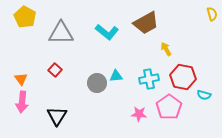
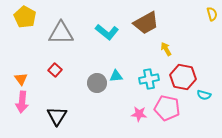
pink pentagon: moved 2 px left, 1 px down; rotated 25 degrees counterclockwise
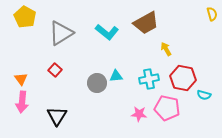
gray triangle: rotated 32 degrees counterclockwise
red hexagon: moved 1 px down
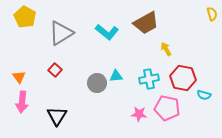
orange triangle: moved 2 px left, 2 px up
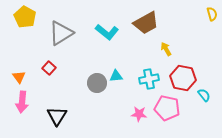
red square: moved 6 px left, 2 px up
cyan semicircle: rotated 144 degrees counterclockwise
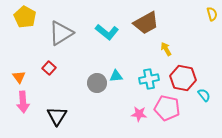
pink arrow: moved 1 px right; rotated 10 degrees counterclockwise
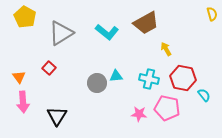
cyan cross: rotated 24 degrees clockwise
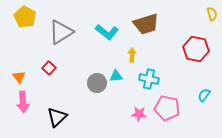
brown trapezoid: moved 1 px down; rotated 12 degrees clockwise
gray triangle: moved 1 px up
yellow arrow: moved 34 px left, 6 px down; rotated 32 degrees clockwise
red hexagon: moved 13 px right, 29 px up
cyan semicircle: rotated 104 degrees counterclockwise
black triangle: moved 1 px down; rotated 15 degrees clockwise
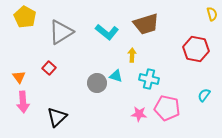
cyan triangle: rotated 24 degrees clockwise
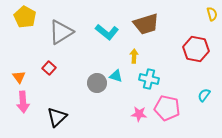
yellow arrow: moved 2 px right, 1 px down
